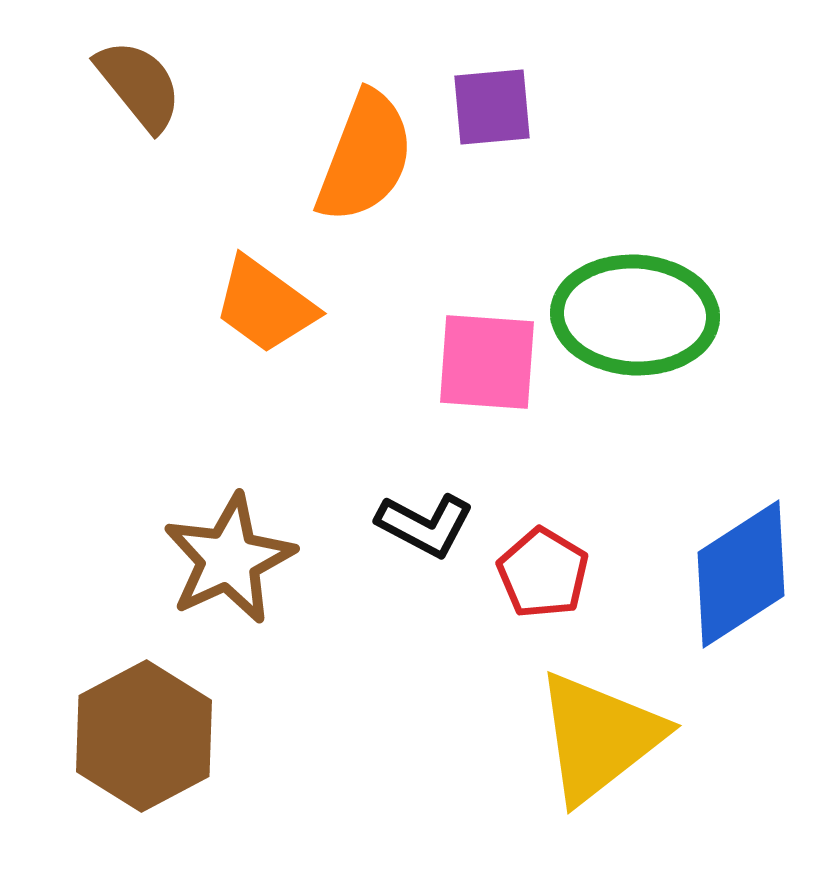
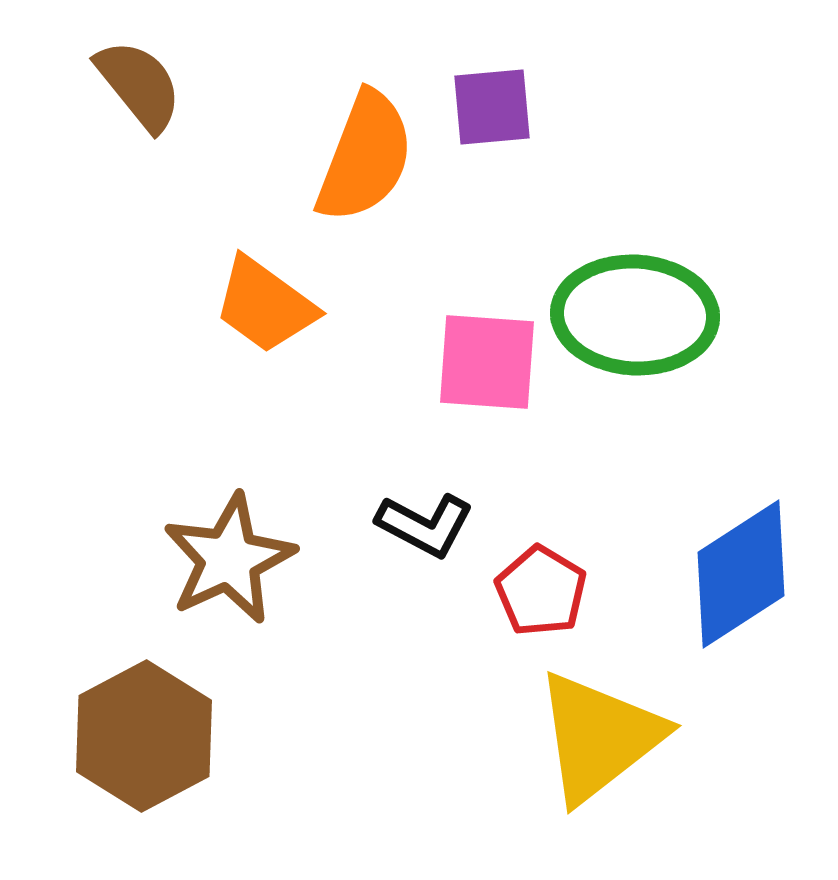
red pentagon: moved 2 px left, 18 px down
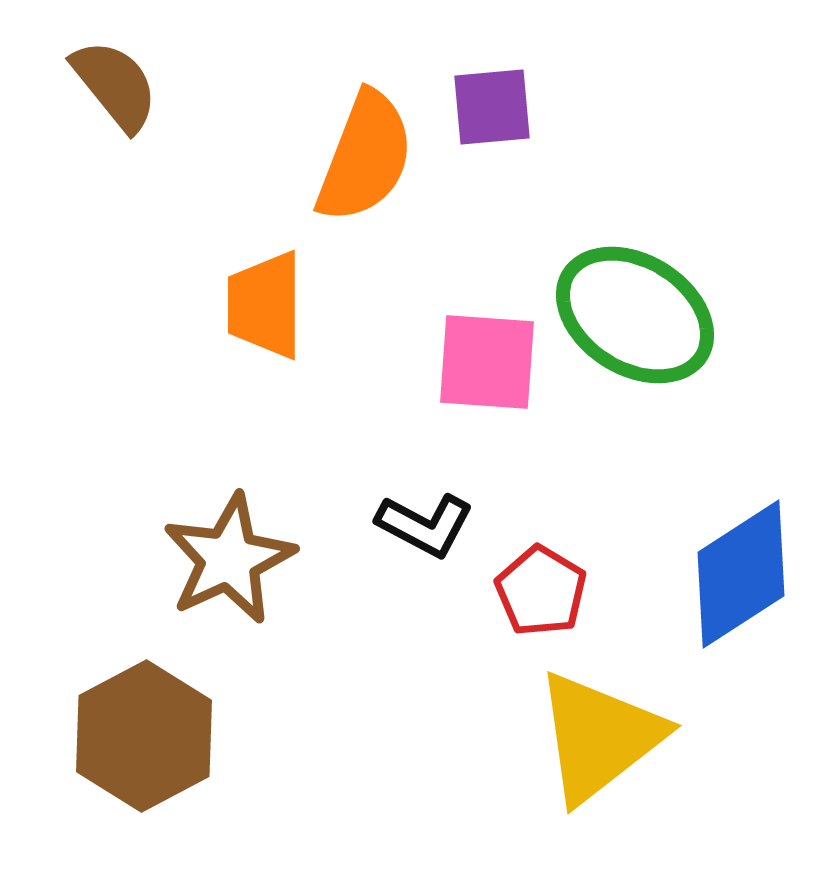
brown semicircle: moved 24 px left
orange trapezoid: rotated 54 degrees clockwise
green ellipse: rotated 29 degrees clockwise
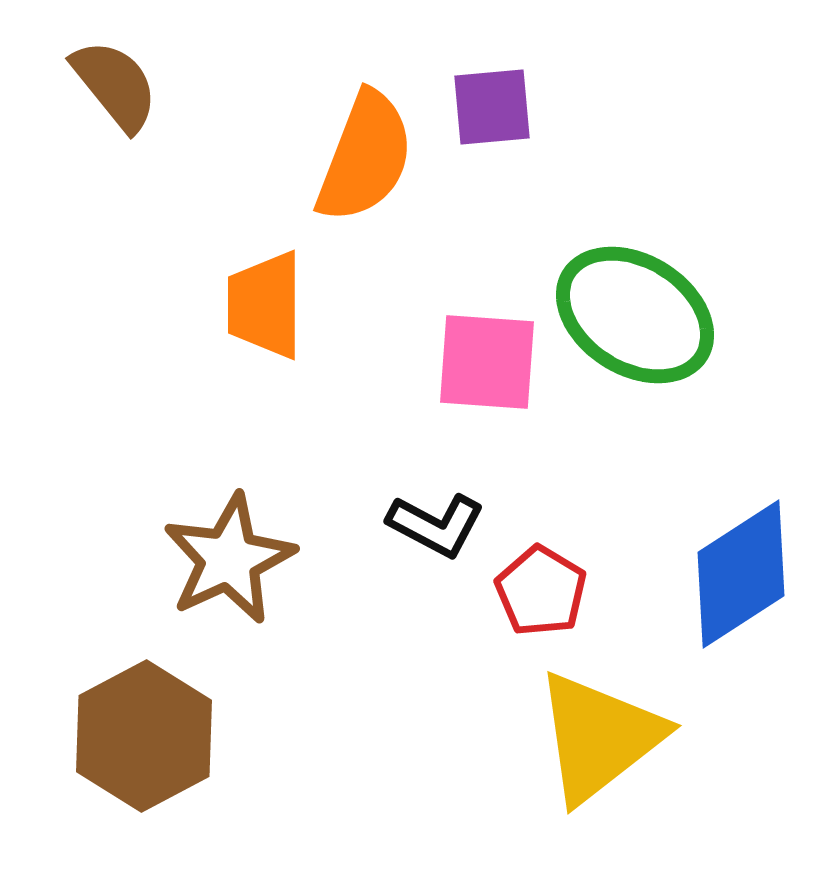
black L-shape: moved 11 px right
